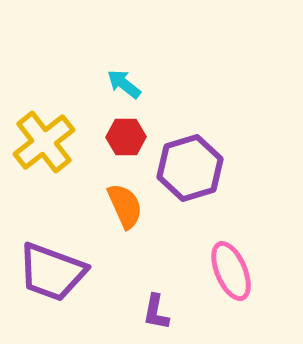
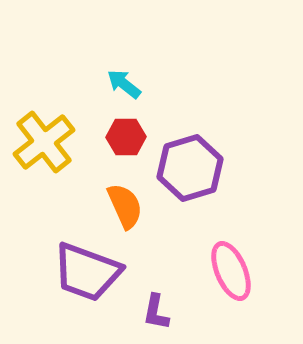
purple trapezoid: moved 35 px right
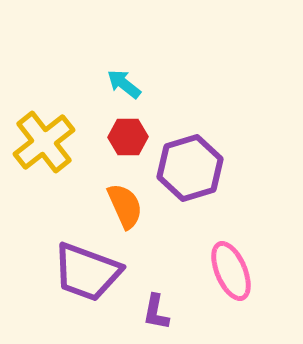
red hexagon: moved 2 px right
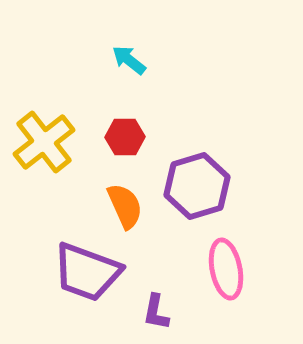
cyan arrow: moved 5 px right, 24 px up
red hexagon: moved 3 px left
purple hexagon: moved 7 px right, 18 px down
pink ellipse: moved 5 px left, 2 px up; rotated 12 degrees clockwise
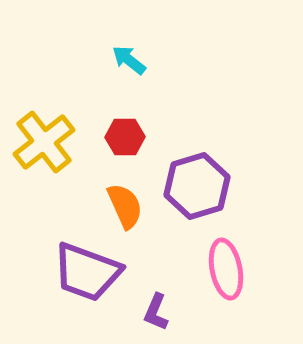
purple L-shape: rotated 12 degrees clockwise
